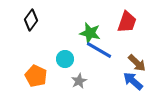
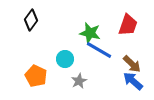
red trapezoid: moved 1 px right, 3 px down
brown arrow: moved 5 px left, 1 px down
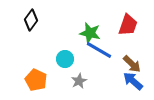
orange pentagon: moved 4 px down
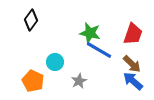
red trapezoid: moved 5 px right, 9 px down
cyan circle: moved 10 px left, 3 px down
orange pentagon: moved 3 px left, 1 px down
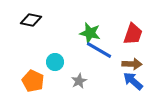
black diamond: rotated 65 degrees clockwise
brown arrow: rotated 42 degrees counterclockwise
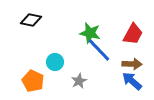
red trapezoid: rotated 10 degrees clockwise
blue line: rotated 16 degrees clockwise
blue arrow: moved 1 px left
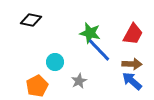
orange pentagon: moved 4 px right, 5 px down; rotated 20 degrees clockwise
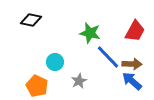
red trapezoid: moved 2 px right, 3 px up
blue line: moved 9 px right, 7 px down
orange pentagon: rotated 20 degrees counterclockwise
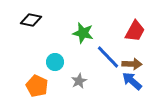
green star: moved 7 px left
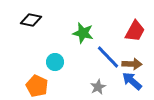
gray star: moved 19 px right, 6 px down
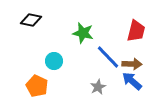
red trapezoid: moved 1 px right; rotated 15 degrees counterclockwise
cyan circle: moved 1 px left, 1 px up
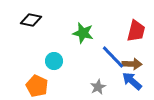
blue line: moved 5 px right
